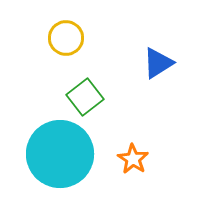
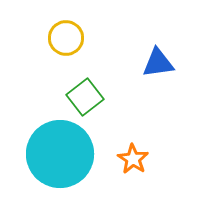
blue triangle: rotated 24 degrees clockwise
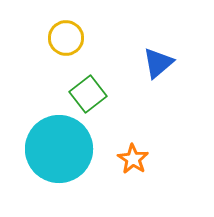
blue triangle: rotated 32 degrees counterclockwise
green square: moved 3 px right, 3 px up
cyan circle: moved 1 px left, 5 px up
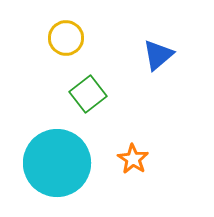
blue triangle: moved 8 px up
cyan circle: moved 2 px left, 14 px down
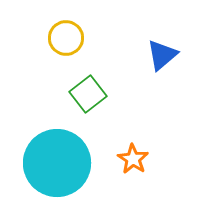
blue triangle: moved 4 px right
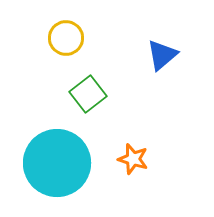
orange star: rotated 16 degrees counterclockwise
